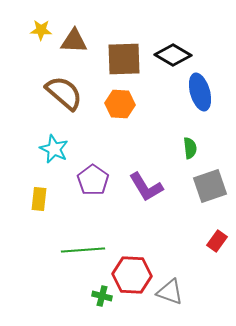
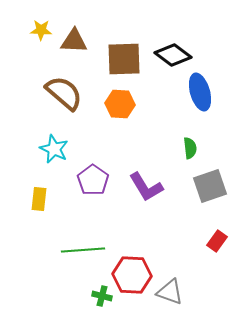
black diamond: rotated 6 degrees clockwise
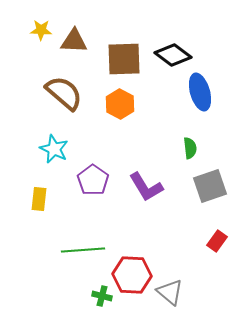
orange hexagon: rotated 24 degrees clockwise
gray triangle: rotated 20 degrees clockwise
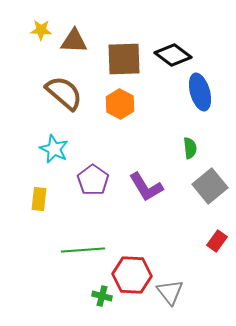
gray square: rotated 20 degrees counterclockwise
gray triangle: rotated 12 degrees clockwise
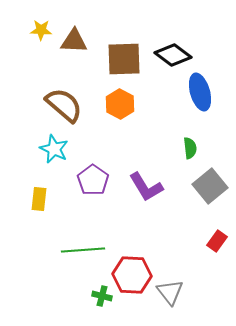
brown semicircle: moved 12 px down
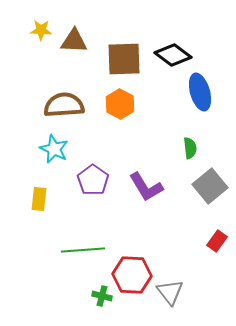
brown semicircle: rotated 45 degrees counterclockwise
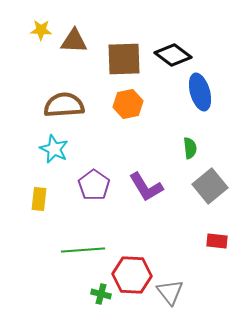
orange hexagon: moved 8 px right; rotated 20 degrees clockwise
purple pentagon: moved 1 px right, 5 px down
red rectangle: rotated 60 degrees clockwise
green cross: moved 1 px left, 2 px up
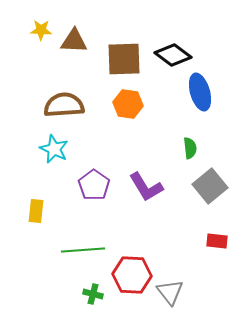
orange hexagon: rotated 20 degrees clockwise
yellow rectangle: moved 3 px left, 12 px down
green cross: moved 8 px left
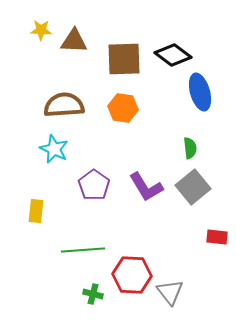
orange hexagon: moved 5 px left, 4 px down
gray square: moved 17 px left, 1 px down
red rectangle: moved 4 px up
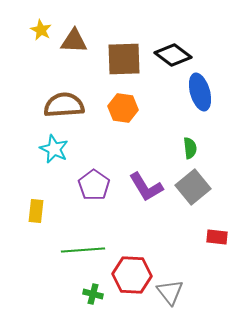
yellow star: rotated 25 degrees clockwise
